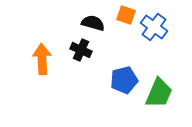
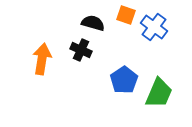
orange arrow: rotated 12 degrees clockwise
blue pentagon: rotated 20 degrees counterclockwise
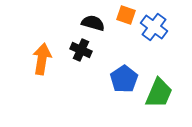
blue pentagon: moved 1 px up
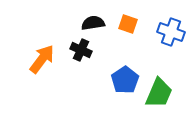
orange square: moved 2 px right, 9 px down
black semicircle: rotated 25 degrees counterclockwise
blue cross: moved 17 px right, 5 px down; rotated 16 degrees counterclockwise
orange arrow: rotated 28 degrees clockwise
blue pentagon: moved 1 px right, 1 px down
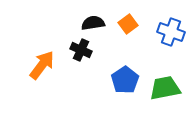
orange square: rotated 36 degrees clockwise
orange arrow: moved 6 px down
green trapezoid: moved 6 px right, 5 px up; rotated 124 degrees counterclockwise
